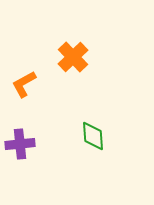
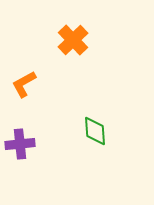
orange cross: moved 17 px up
green diamond: moved 2 px right, 5 px up
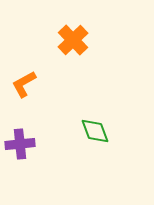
green diamond: rotated 16 degrees counterclockwise
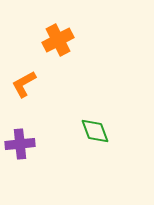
orange cross: moved 15 px left; rotated 16 degrees clockwise
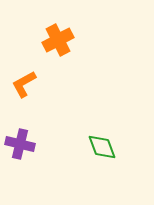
green diamond: moved 7 px right, 16 px down
purple cross: rotated 20 degrees clockwise
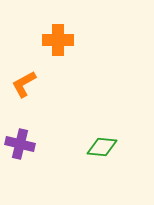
orange cross: rotated 28 degrees clockwise
green diamond: rotated 64 degrees counterclockwise
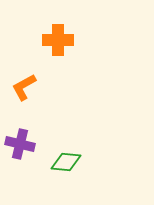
orange L-shape: moved 3 px down
green diamond: moved 36 px left, 15 px down
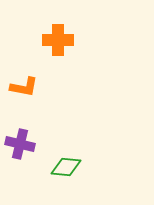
orange L-shape: rotated 140 degrees counterclockwise
green diamond: moved 5 px down
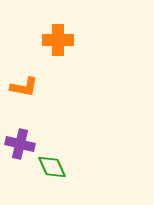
green diamond: moved 14 px left; rotated 60 degrees clockwise
